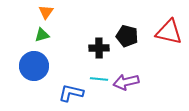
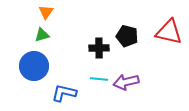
blue L-shape: moved 7 px left
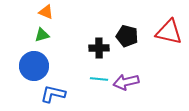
orange triangle: rotated 42 degrees counterclockwise
blue L-shape: moved 11 px left, 1 px down
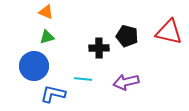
green triangle: moved 5 px right, 2 px down
cyan line: moved 16 px left
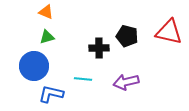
blue L-shape: moved 2 px left
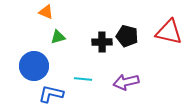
green triangle: moved 11 px right
black cross: moved 3 px right, 6 px up
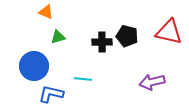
purple arrow: moved 26 px right
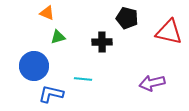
orange triangle: moved 1 px right, 1 px down
black pentagon: moved 18 px up
purple arrow: moved 1 px down
